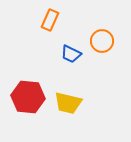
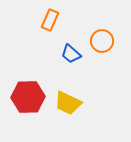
blue trapezoid: rotated 15 degrees clockwise
red hexagon: rotated 8 degrees counterclockwise
yellow trapezoid: rotated 12 degrees clockwise
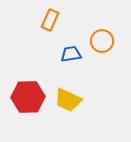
blue trapezoid: rotated 130 degrees clockwise
yellow trapezoid: moved 3 px up
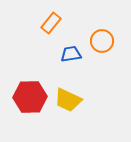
orange rectangle: moved 1 px right, 3 px down; rotated 15 degrees clockwise
red hexagon: moved 2 px right
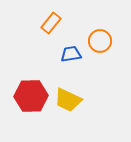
orange circle: moved 2 px left
red hexagon: moved 1 px right, 1 px up
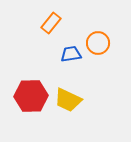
orange circle: moved 2 px left, 2 px down
